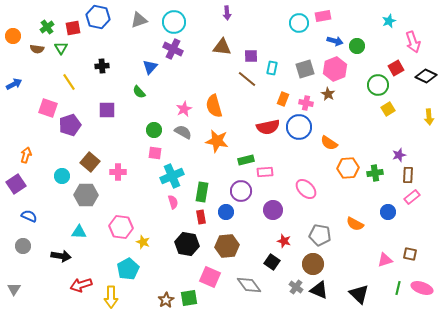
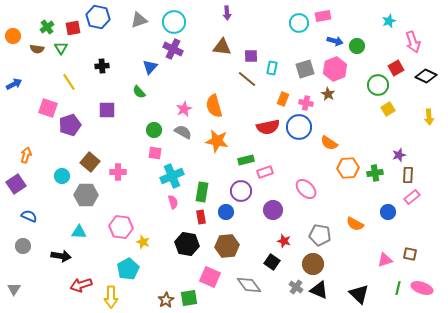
pink rectangle at (265, 172): rotated 14 degrees counterclockwise
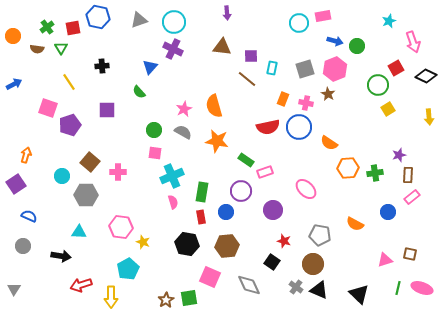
green rectangle at (246, 160): rotated 49 degrees clockwise
gray diamond at (249, 285): rotated 10 degrees clockwise
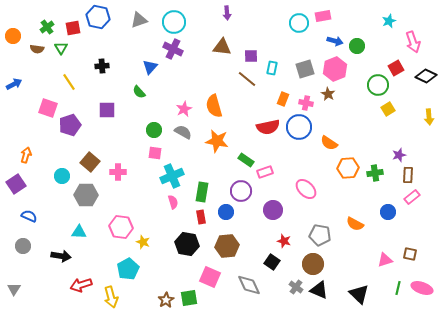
yellow arrow at (111, 297): rotated 15 degrees counterclockwise
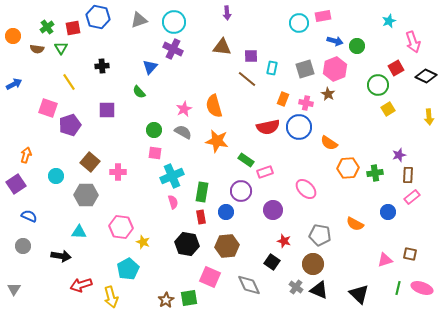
cyan circle at (62, 176): moved 6 px left
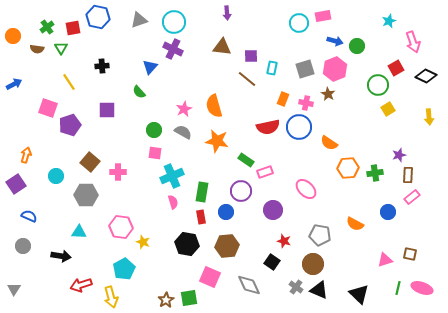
cyan pentagon at (128, 269): moved 4 px left
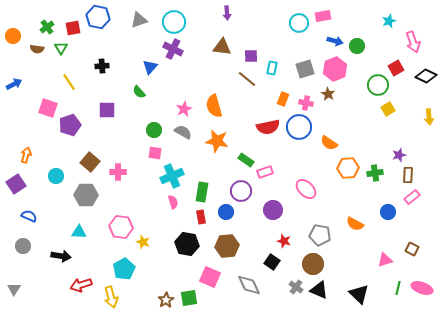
brown square at (410, 254): moved 2 px right, 5 px up; rotated 16 degrees clockwise
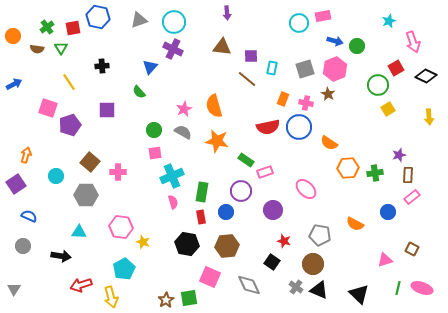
pink square at (155, 153): rotated 16 degrees counterclockwise
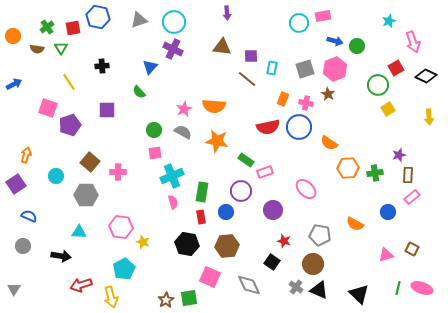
orange semicircle at (214, 106): rotated 70 degrees counterclockwise
pink triangle at (385, 260): moved 1 px right, 5 px up
